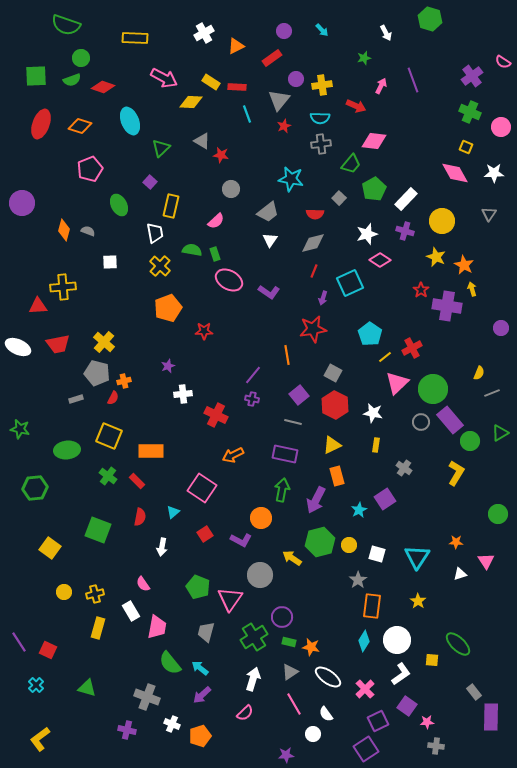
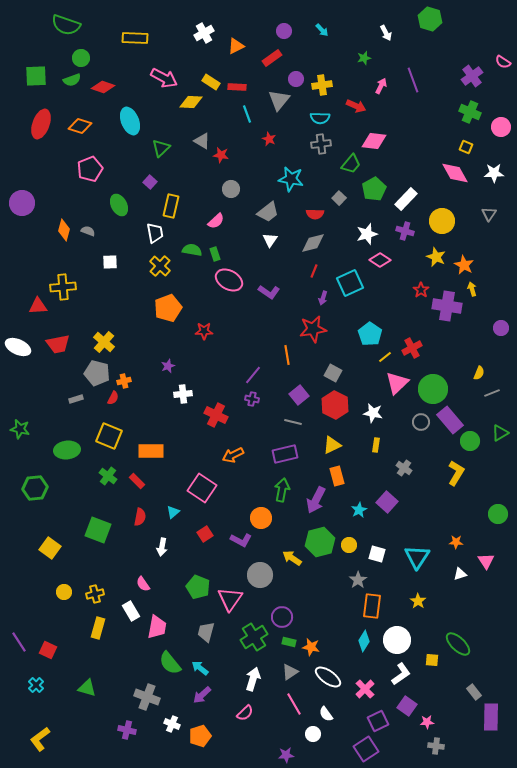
red star at (284, 126): moved 15 px left, 13 px down; rotated 24 degrees counterclockwise
purple rectangle at (285, 454): rotated 25 degrees counterclockwise
purple square at (385, 499): moved 2 px right, 3 px down; rotated 15 degrees counterclockwise
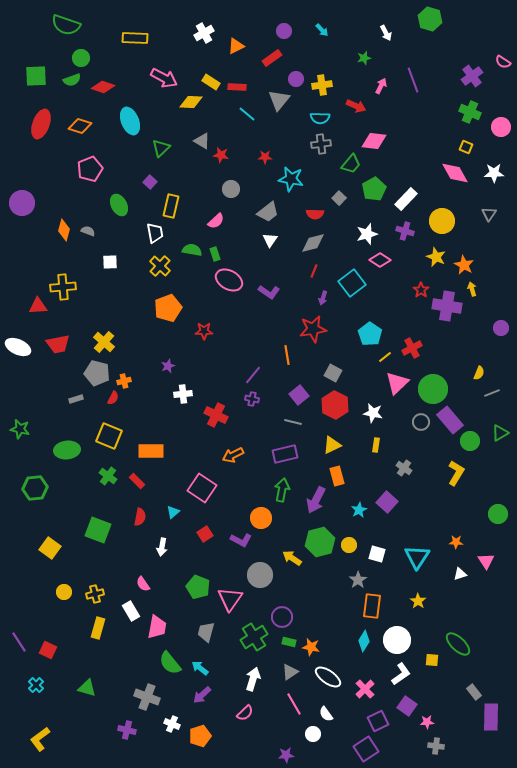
cyan line at (247, 114): rotated 30 degrees counterclockwise
red star at (269, 139): moved 4 px left, 18 px down; rotated 24 degrees counterclockwise
cyan square at (350, 283): moved 2 px right; rotated 12 degrees counterclockwise
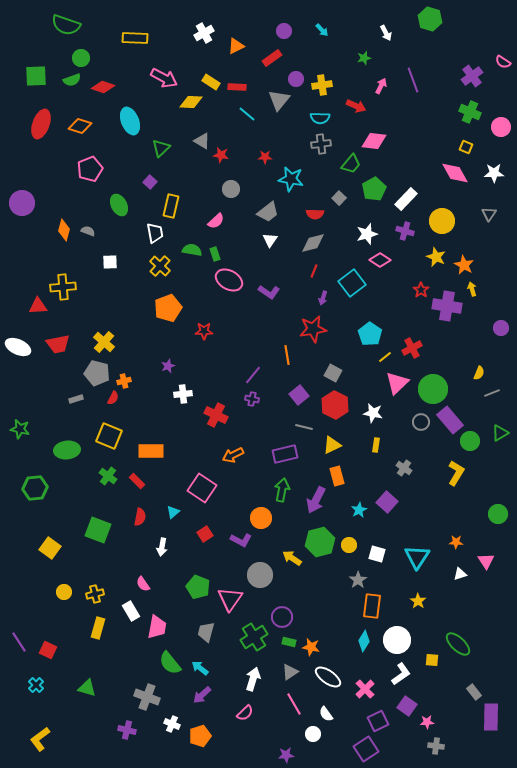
gray line at (293, 422): moved 11 px right, 5 px down
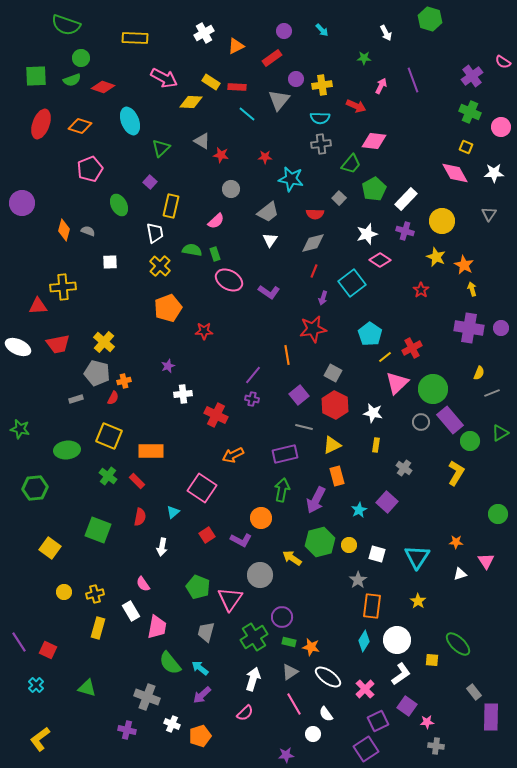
green star at (364, 58): rotated 16 degrees clockwise
purple cross at (447, 306): moved 22 px right, 22 px down
red square at (205, 534): moved 2 px right, 1 px down
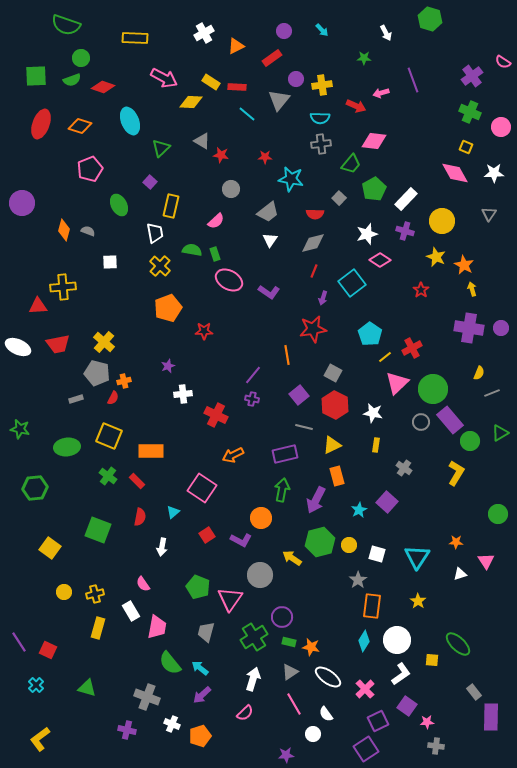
pink arrow at (381, 86): moved 7 px down; rotated 133 degrees counterclockwise
green ellipse at (67, 450): moved 3 px up
